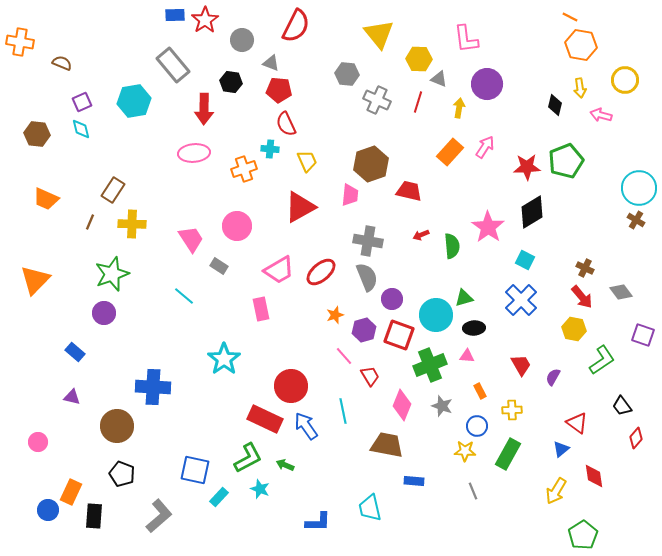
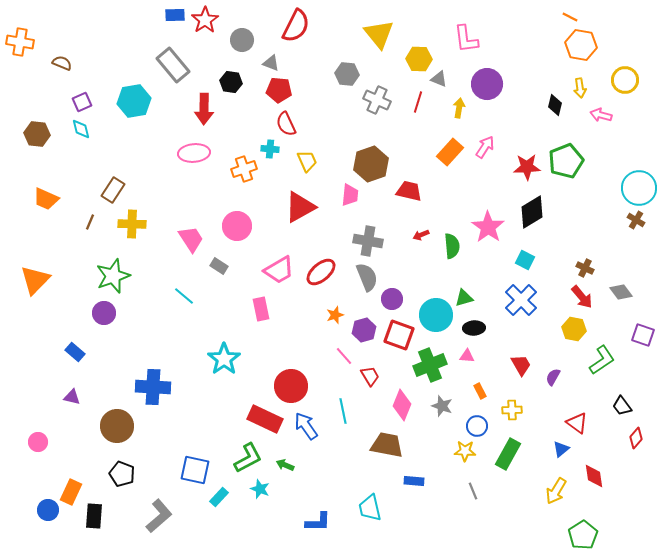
green star at (112, 274): moved 1 px right, 2 px down
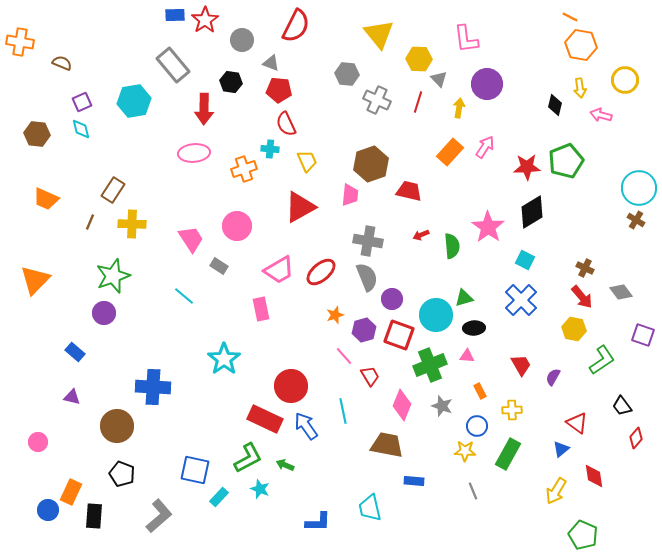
gray triangle at (439, 79): rotated 24 degrees clockwise
green pentagon at (583, 535): rotated 16 degrees counterclockwise
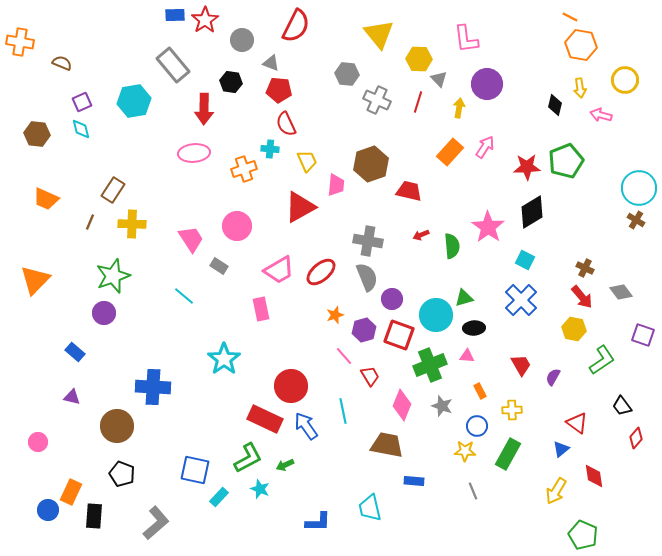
pink trapezoid at (350, 195): moved 14 px left, 10 px up
green arrow at (285, 465): rotated 48 degrees counterclockwise
gray L-shape at (159, 516): moved 3 px left, 7 px down
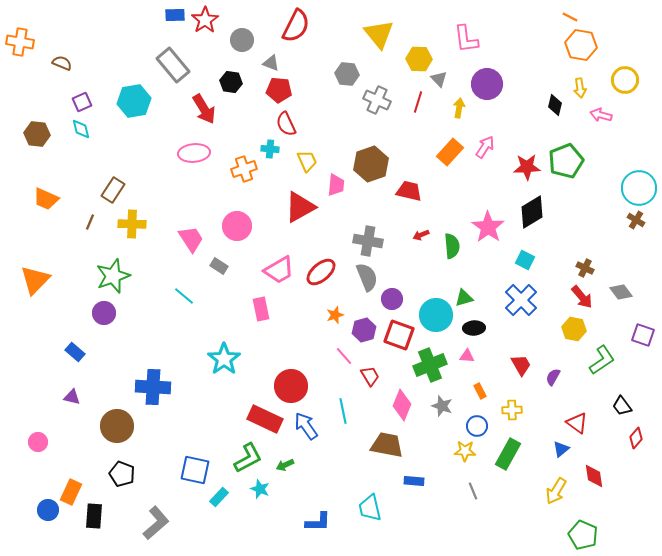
red arrow at (204, 109): rotated 32 degrees counterclockwise
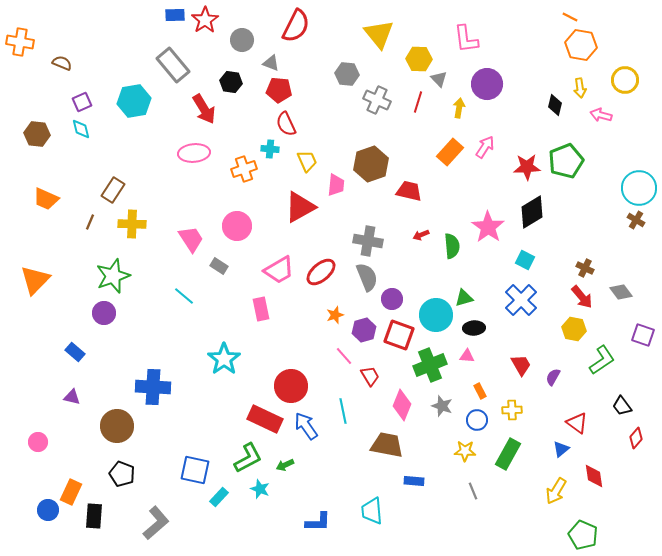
blue circle at (477, 426): moved 6 px up
cyan trapezoid at (370, 508): moved 2 px right, 3 px down; rotated 8 degrees clockwise
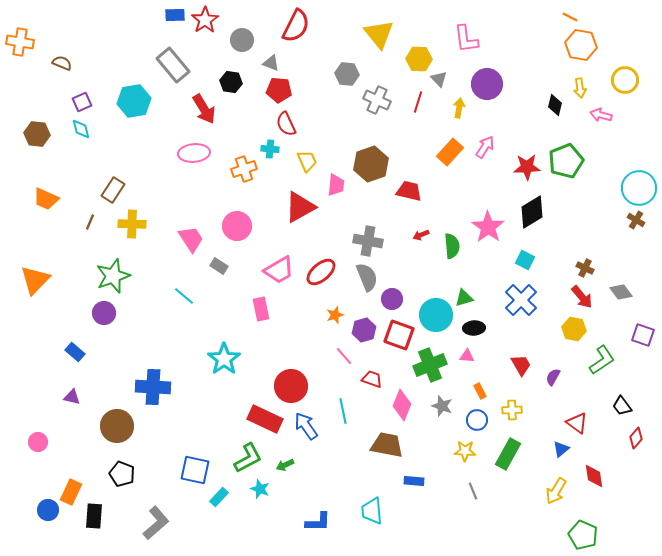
red trapezoid at (370, 376): moved 2 px right, 3 px down; rotated 40 degrees counterclockwise
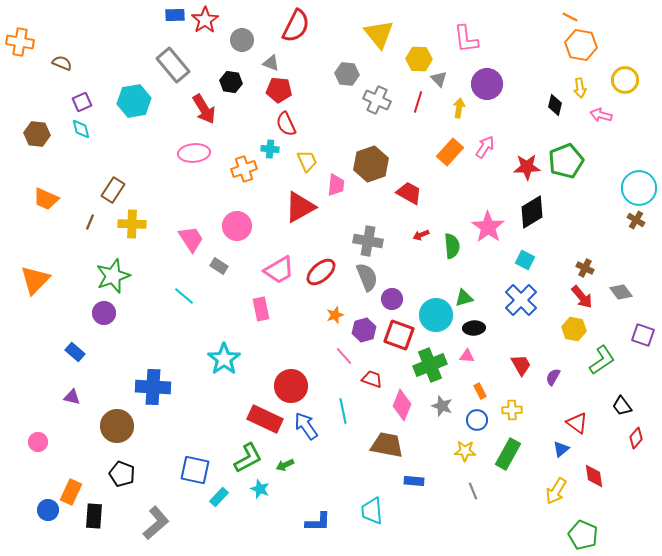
red trapezoid at (409, 191): moved 2 px down; rotated 16 degrees clockwise
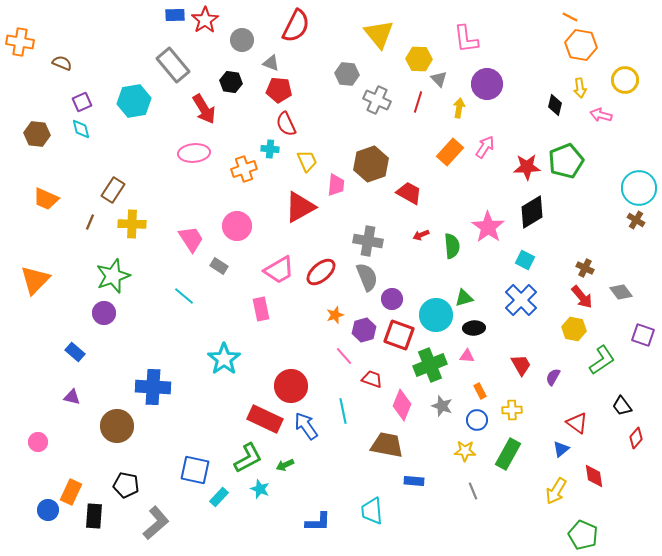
black pentagon at (122, 474): moved 4 px right, 11 px down; rotated 10 degrees counterclockwise
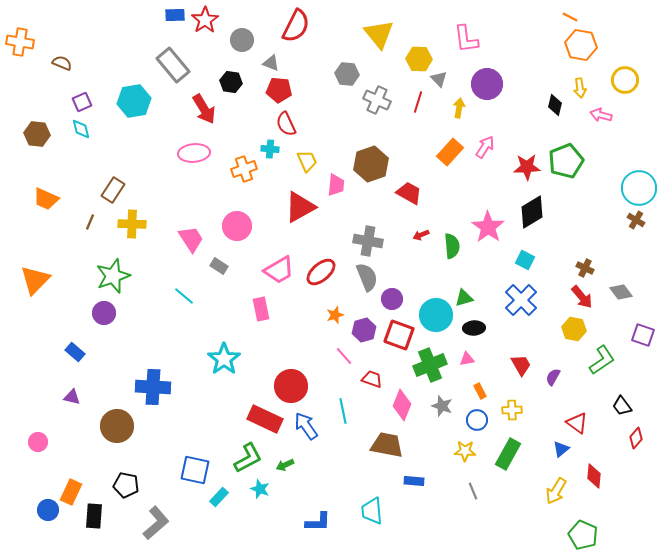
pink triangle at (467, 356): moved 3 px down; rotated 14 degrees counterclockwise
red diamond at (594, 476): rotated 15 degrees clockwise
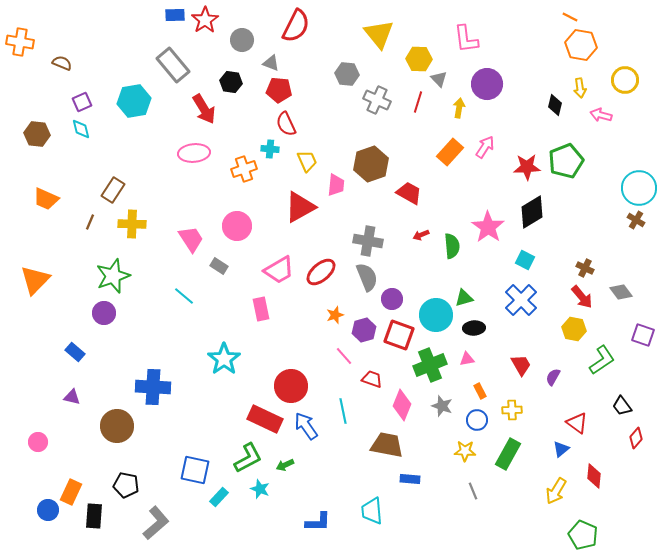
blue rectangle at (414, 481): moved 4 px left, 2 px up
